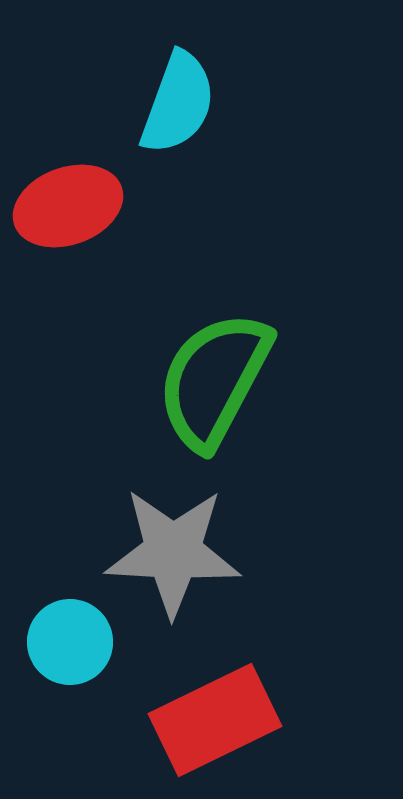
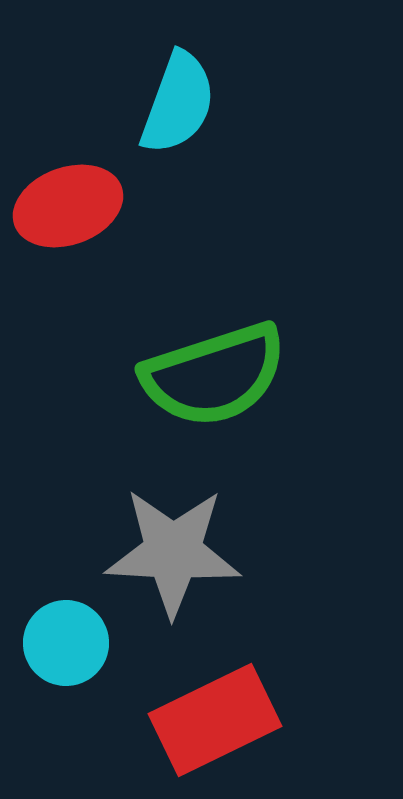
green semicircle: moved 5 px up; rotated 136 degrees counterclockwise
cyan circle: moved 4 px left, 1 px down
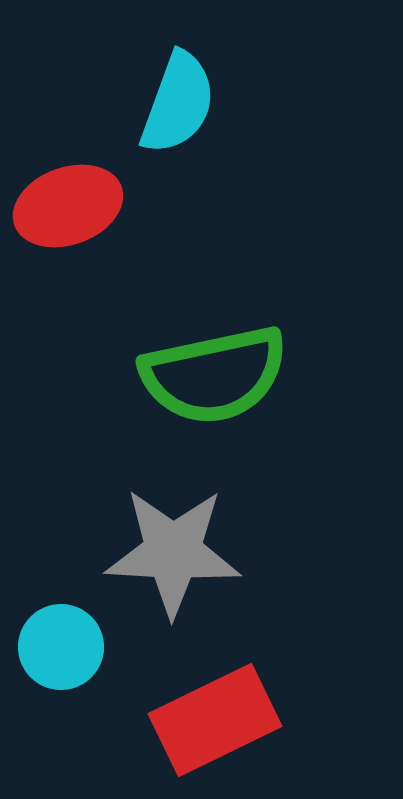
green semicircle: rotated 6 degrees clockwise
cyan circle: moved 5 px left, 4 px down
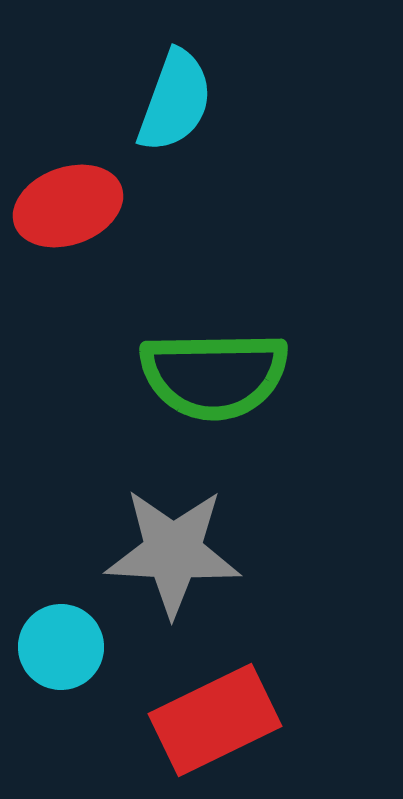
cyan semicircle: moved 3 px left, 2 px up
green semicircle: rotated 11 degrees clockwise
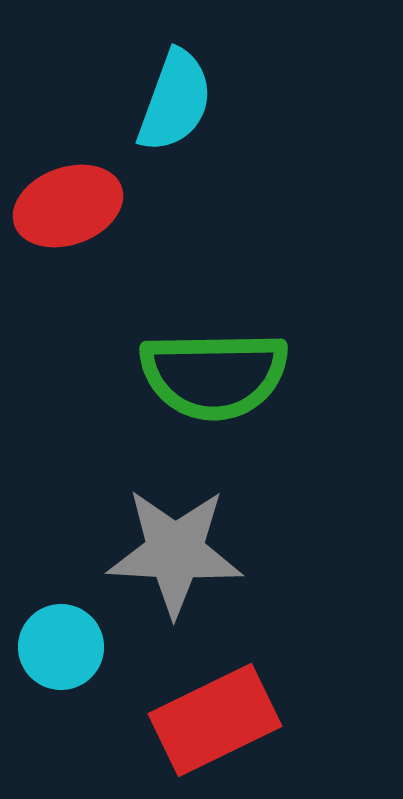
gray star: moved 2 px right
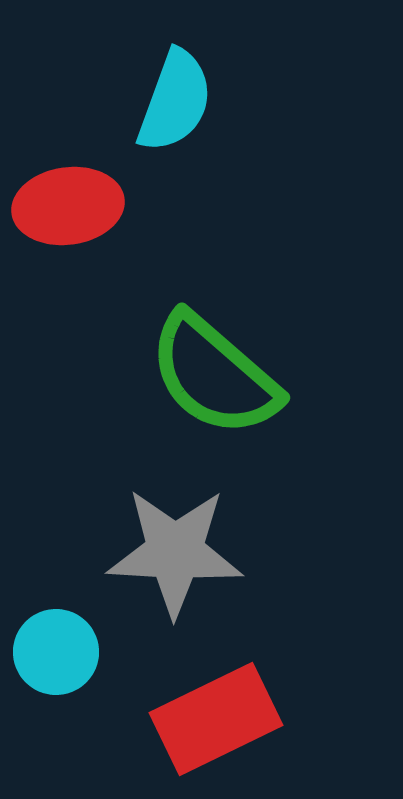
red ellipse: rotated 12 degrees clockwise
green semicircle: rotated 42 degrees clockwise
cyan circle: moved 5 px left, 5 px down
red rectangle: moved 1 px right, 1 px up
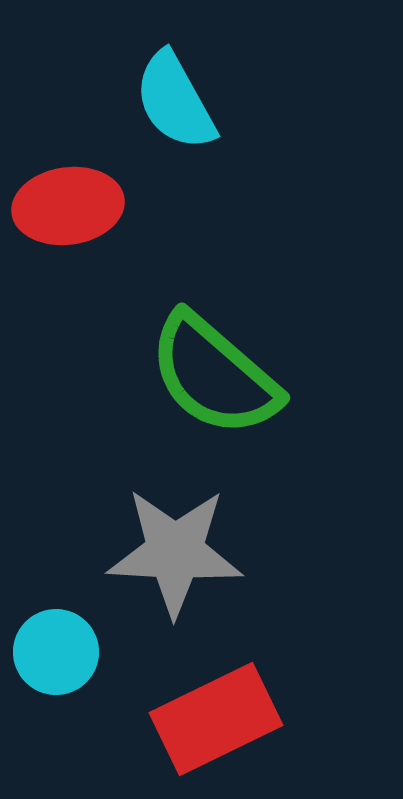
cyan semicircle: rotated 131 degrees clockwise
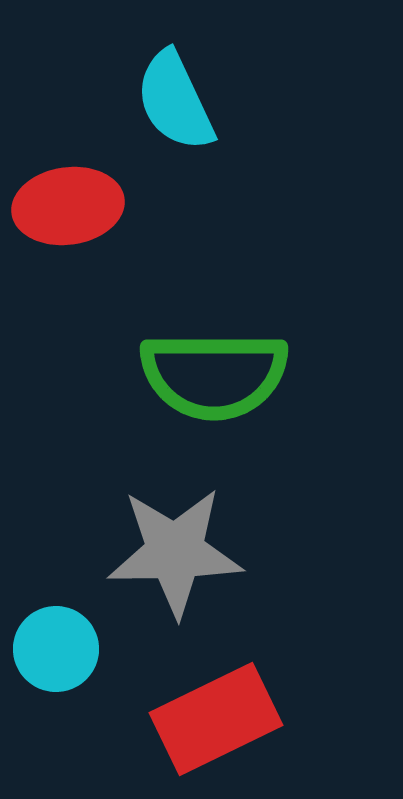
cyan semicircle: rotated 4 degrees clockwise
green semicircle: rotated 41 degrees counterclockwise
gray star: rotated 4 degrees counterclockwise
cyan circle: moved 3 px up
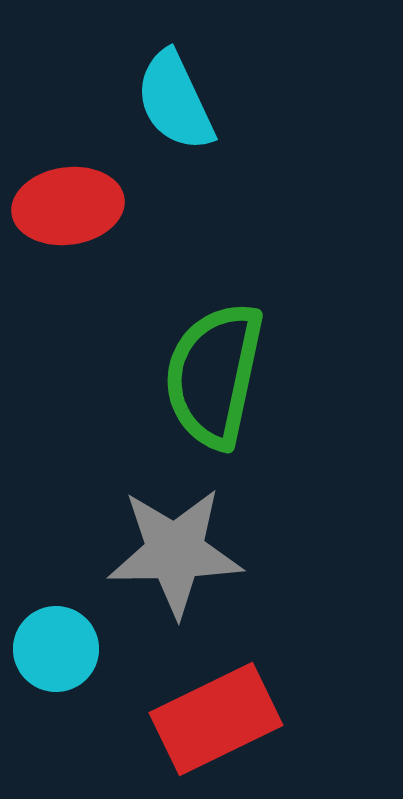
green semicircle: rotated 102 degrees clockwise
